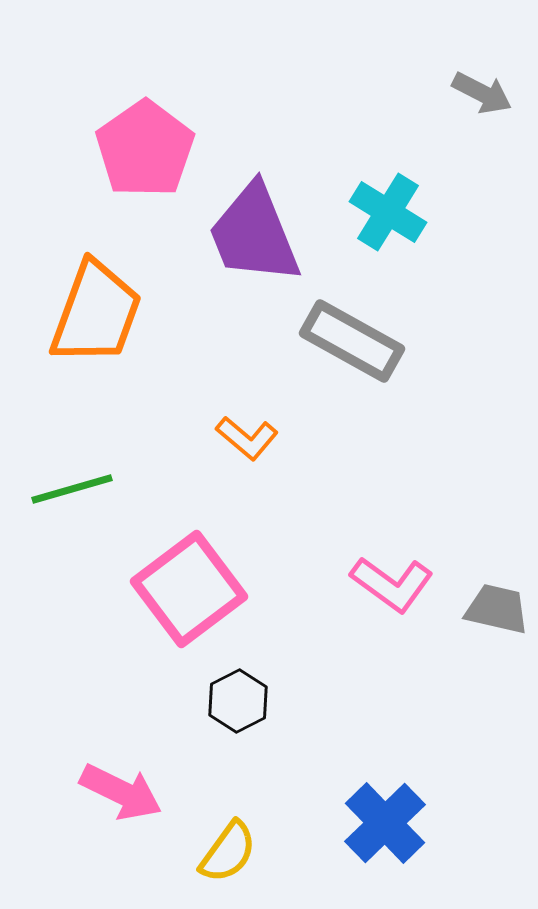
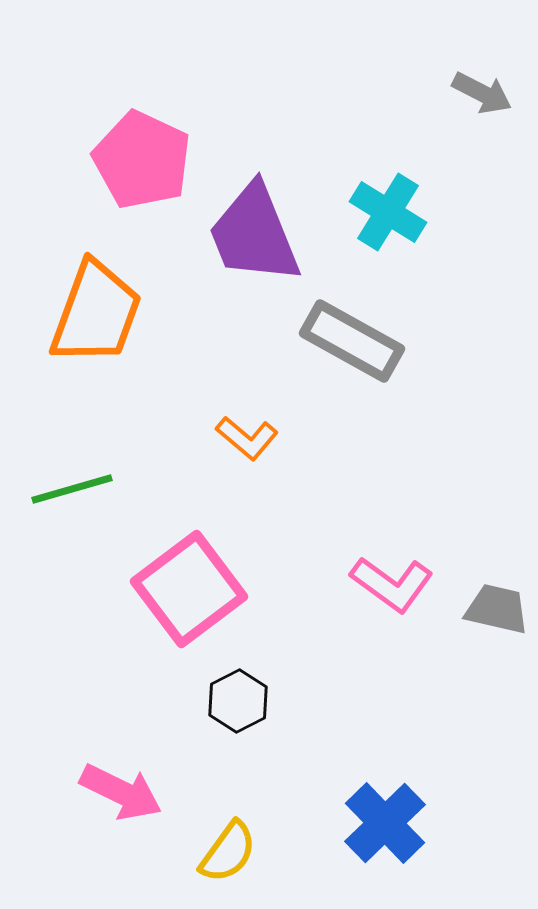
pink pentagon: moved 3 px left, 11 px down; rotated 12 degrees counterclockwise
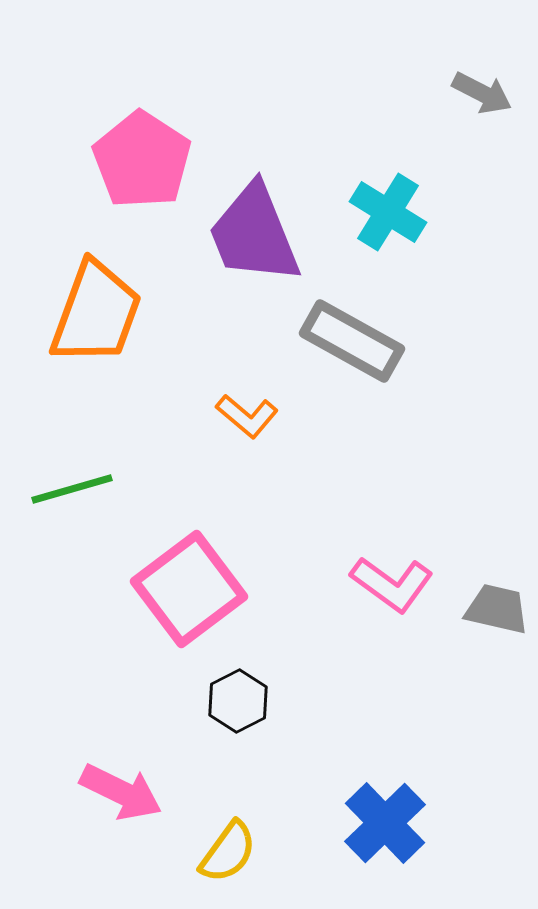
pink pentagon: rotated 8 degrees clockwise
orange L-shape: moved 22 px up
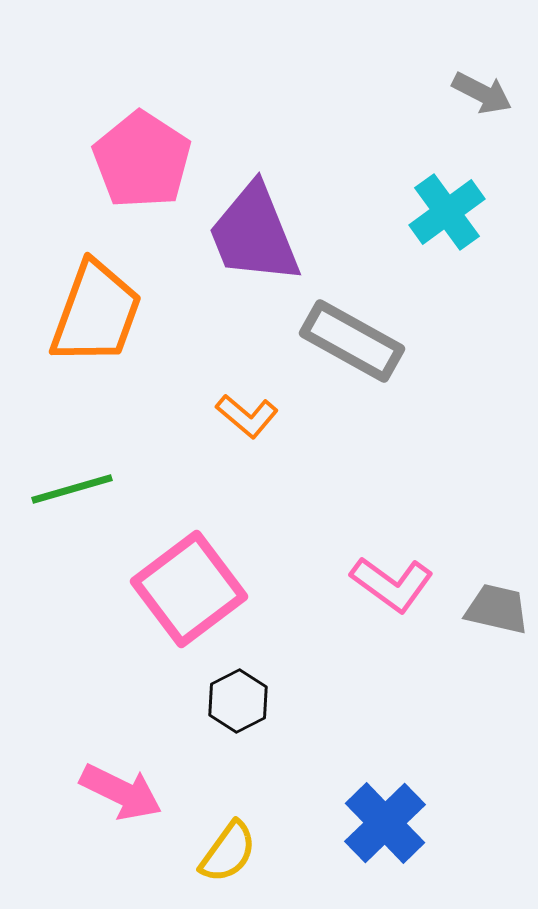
cyan cross: moved 59 px right; rotated 22 degrees clockwise
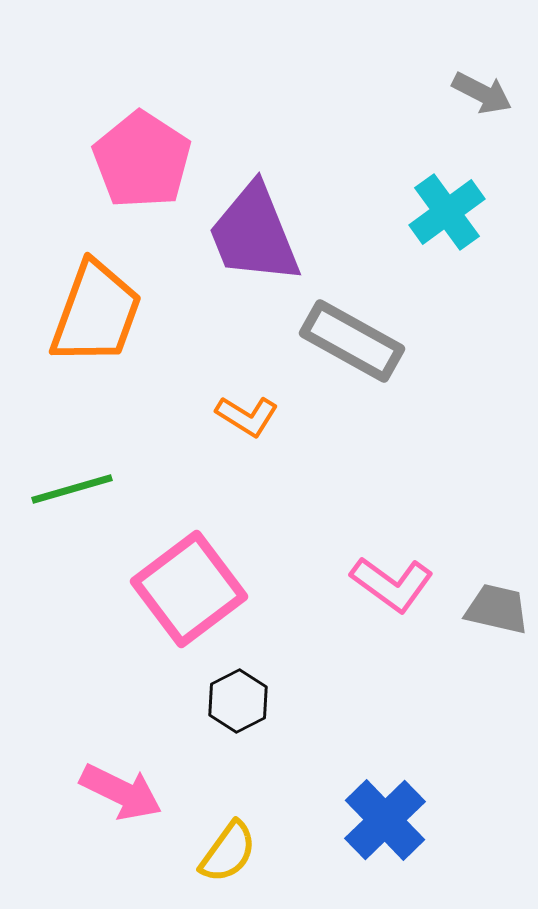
orange L-shape: rotated 8 degrees counterclockwise
blue cross: moved 3 px up
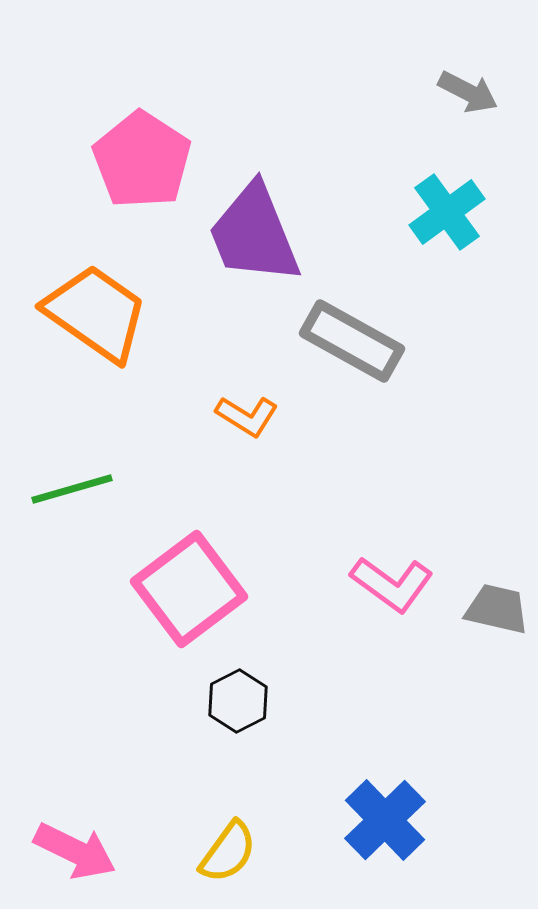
gray arrow: moved 14 px left, 1 px up
orange trapezoid: rotated 75 degrees counterclockwise
pink arrow: moved 46 px left, 59 px down
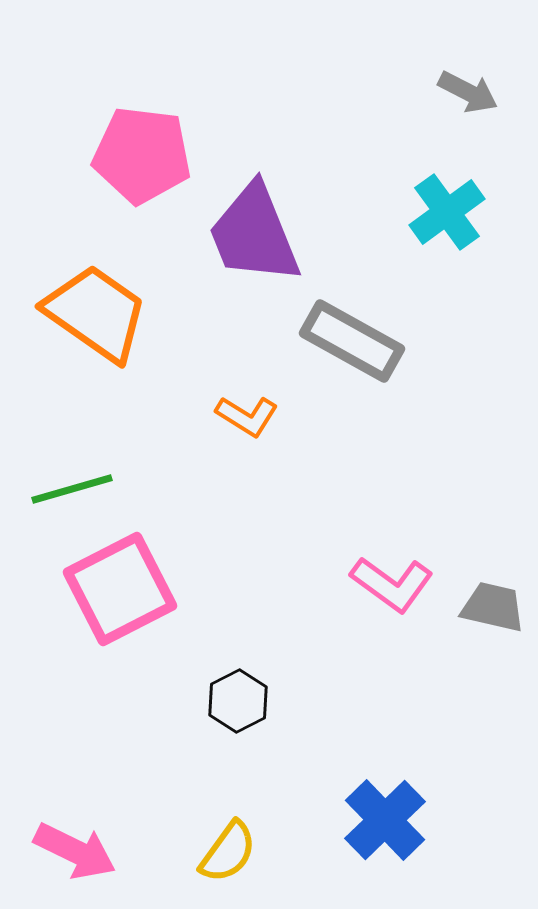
pink pentagon: moved 5 px up; rotated 26 degrees counterclockwise
pink square: moved 69 px left; rotated 10 degrees clockwise
gray trapezoid: moved 4 px left, 2 px up
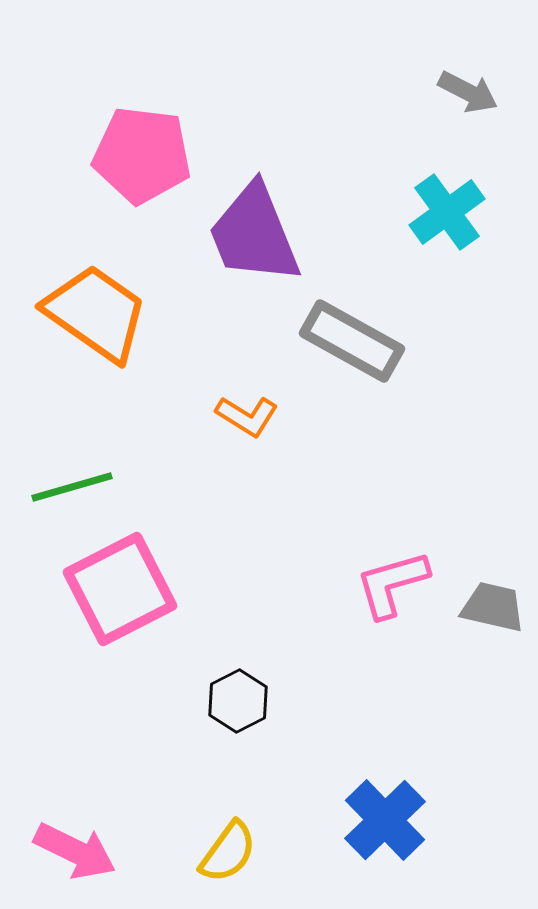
green line: moved 2 px up
pink L-shape: rotated 128 degrees clockwise
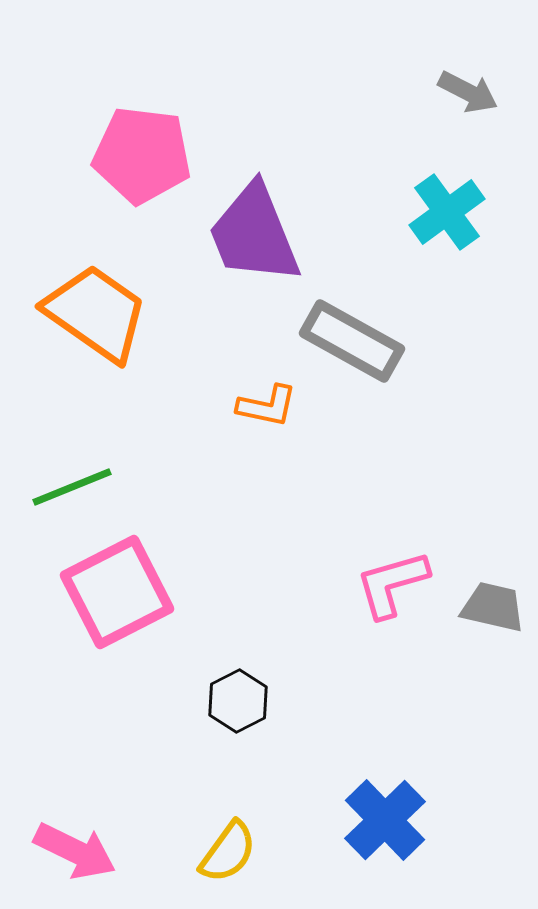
orange L-shape: moved 20 px right, 10 px up; rotated 20 degrees counterclockwise
green line: rotated 6 degrees counterclockwise
pink square: moved 3 px left, 3 px down
